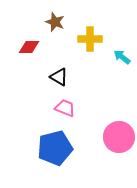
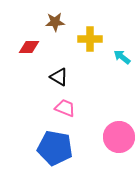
brown star: rotated 24 degrees counterclockwise
blue pentagon: rotated 24 degrees clockwise
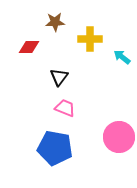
black triangle: rotated 36 degrees clockwise
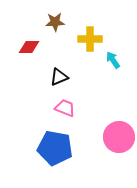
cyan arrow: moved 9 px left, 3 px down; rotated 18 degrees clockwise
black triangle: rotated 30 degrees clockwise
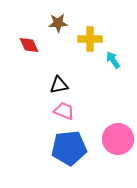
brown star: moved 3 px right, 1 px down
red diamond: moved 2 px up; rotated 65 degrees clockwise
black triangle: moved 8 px down; rotated 12 degrees clockwise
pink trapezoid: moved 1 px left, 3 px down
pink circle: moved 1 px left, 2 px down
blue pentagon: moved 14 px right; rotated 16 degrees counterclockwise
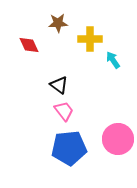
black triangle: rotated 48 degrees clockwise
pink trapezoid: rotated 30 degrees clockwise
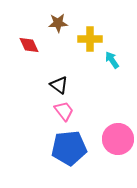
cyan arrow: moved 1 px left
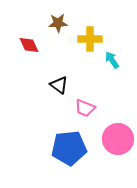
pink trapezoid: moved 21 px right, 3 px up; rotated 150 degrees clockwise
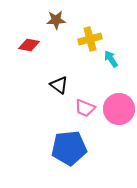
brown star: moved 2 px left, 3 px up
yellow cross: rotated 15 degrees counterclockwise
red diamond: rotated 55 degrees counterclockwise
cyan arrow: moved 1 px left, 1 px up
pink circle: moved 1 px right, 30 px up
